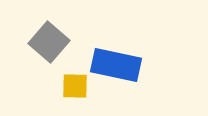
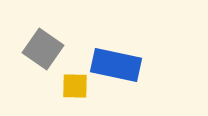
gray square: moved 6 px left, 7 px down; rotated 6 degrees counterclockwise
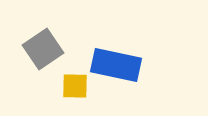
gray square: rotated 21 degrees clockwise
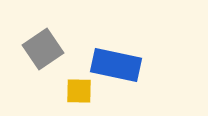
yellow square: moved 4 px right, 5 px down
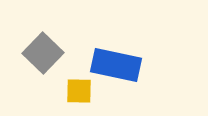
gray square: moved 4 px down; rotated 12 degrees counterclockwise
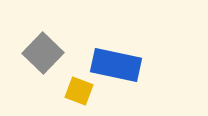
yellow square: rotated 20 degrees clockwise
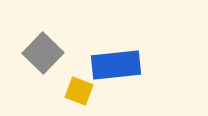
blue rectangle: rotated 18 degrees counterclockwise
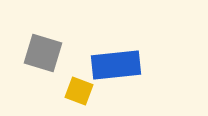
gray square: rotated 27 degrees counterclockwise
